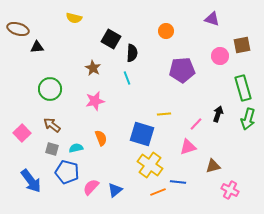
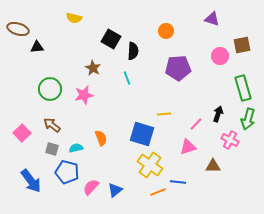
black semicircle: moved 1 px right, 2 px up
purple pentagon: moved 4 px left, 2 px up
pink star: moved 11 px left, 6 px up
brown triangle: rotated 14 degrees clockwise
pink cross: moved 50 px up
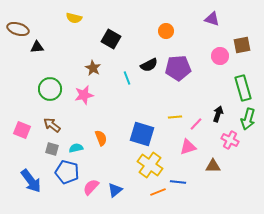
black semicircle: moved 16 px right, 14 px down; rotated 60 degrees clockwise
yellow line: moved 11 px right, 3 px down
pink square: moved 3 px up; rotated 24 degrees counterclockwise
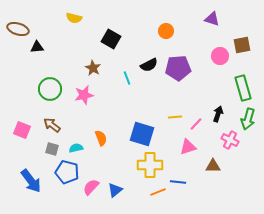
yellow cross: rotated 35 degrees counterclockwise
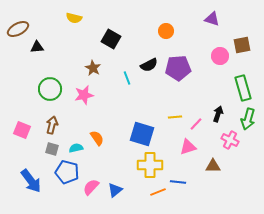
brown ellipse: rotated 45 degrees counterclockwise
brown arrow: rotated 66 degrees clockwise
orange semicircle: moved 4 px left; rotated 14 degrees counterclockwise
